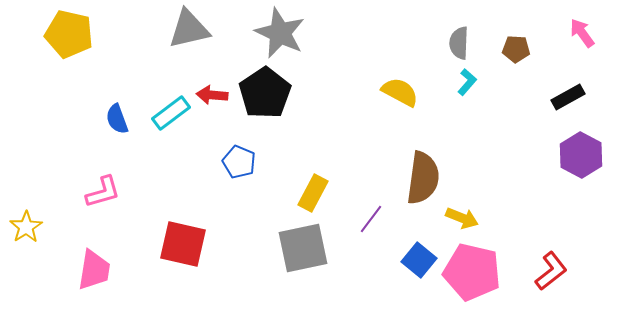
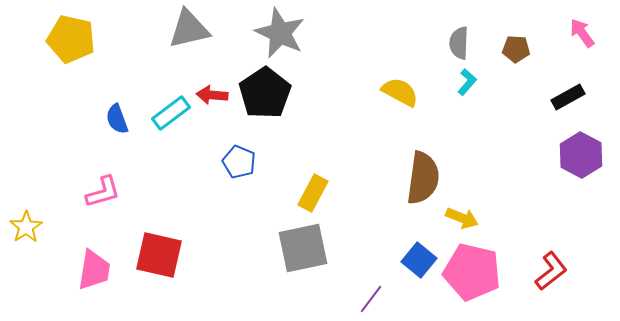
yellow pentagon: moved 2 px right, 5 px down
purple line: moved 80 px down
red square: moved 24 px left, 11 px down
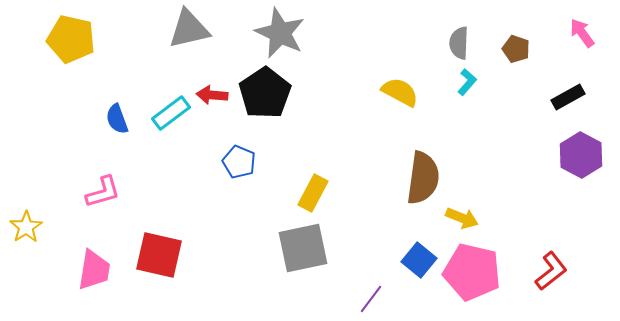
brown pentagon: rotated 16 degrees clockwise
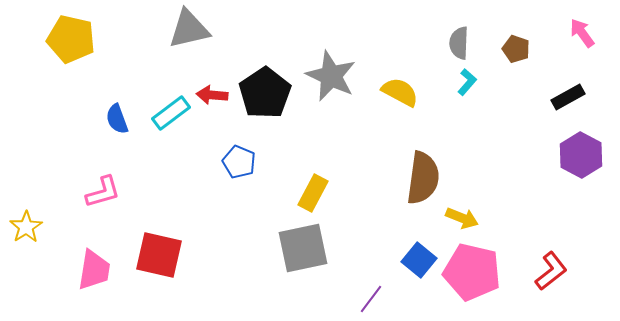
gray star: moved 51 px right, 43 px down
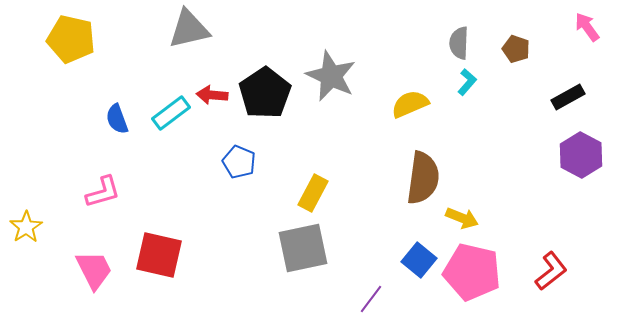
pink arrow: moved 5 px right, 6 px up
yellow semicircle: moved 10 px right, 12 px down; rotated 51 degrees counterclockwise
pink trapezoid: rotated 36 degrees counterclockwise
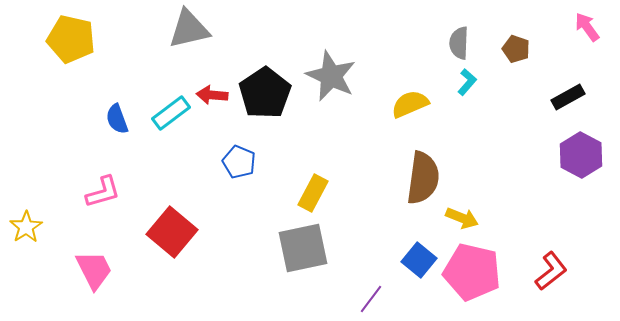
red square: moved 13 px right, 23 px up; rotated 27 degrees clockwise
